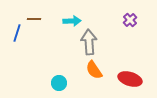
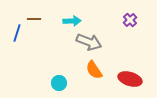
gray arrow: rotated 115 degrees clockwise
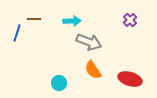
orange semicircle: moved 1 px left
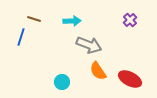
brown line: rotated 16 degrees clockwise
blue line: moved 4 px right, 4 px down
gray arrow: moved 3 px down
orange semicircle: moved 5 px right, 1 px down
red ellipse: rotated 10 degrees clockwise
cyan circle: moved 3 px right, 1 px up
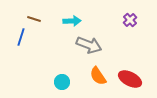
orange semicircle: moved 5 px down
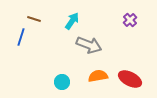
cyan arrow: rotated 54 degrees counterclockwise
orange semicircle: rotated 114 degrees clockwise
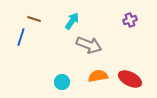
purple cross: rotated 24 degrees clockwise
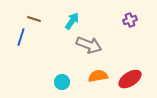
red ellipse: rotated 60 degrees counterclockwise
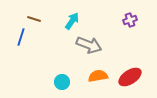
red ellipse: moved 2 px up
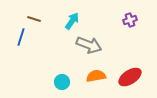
orange semicircle: moved 2 px left
